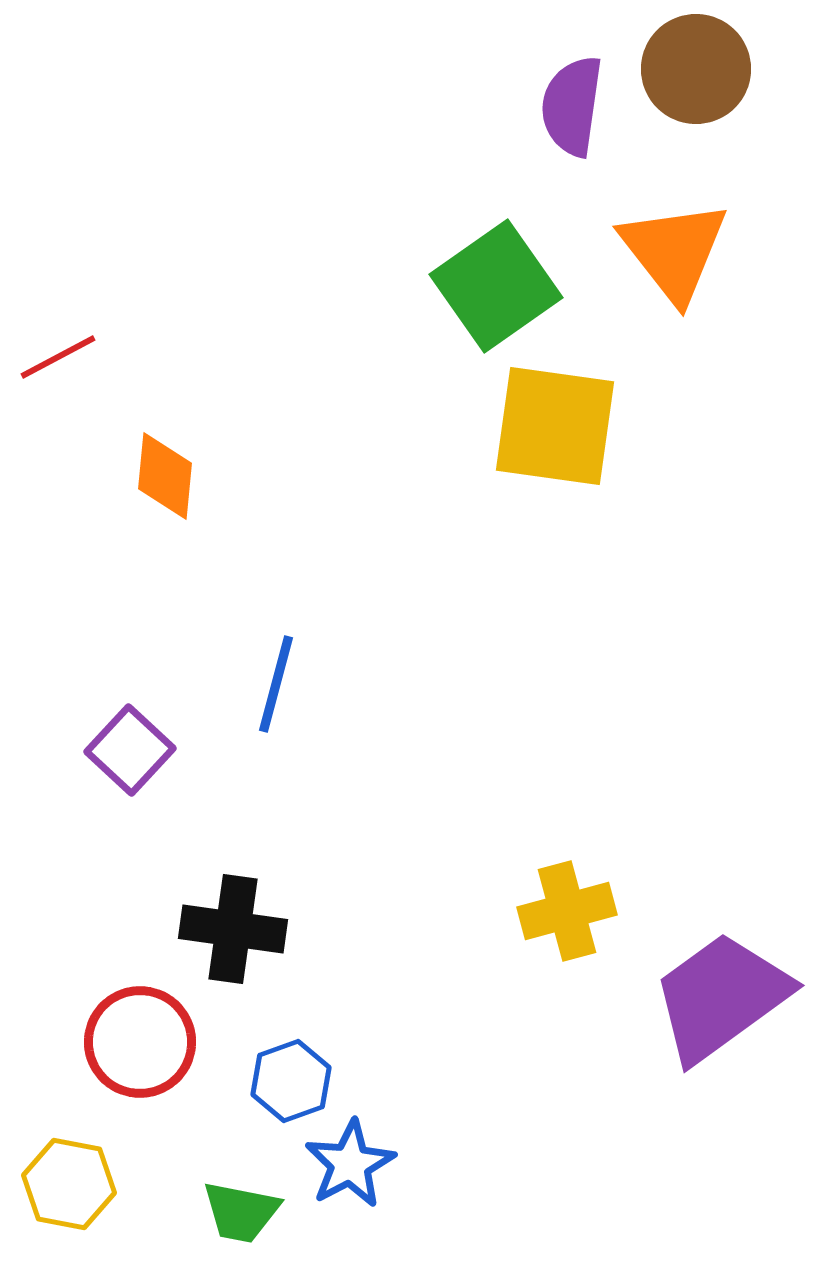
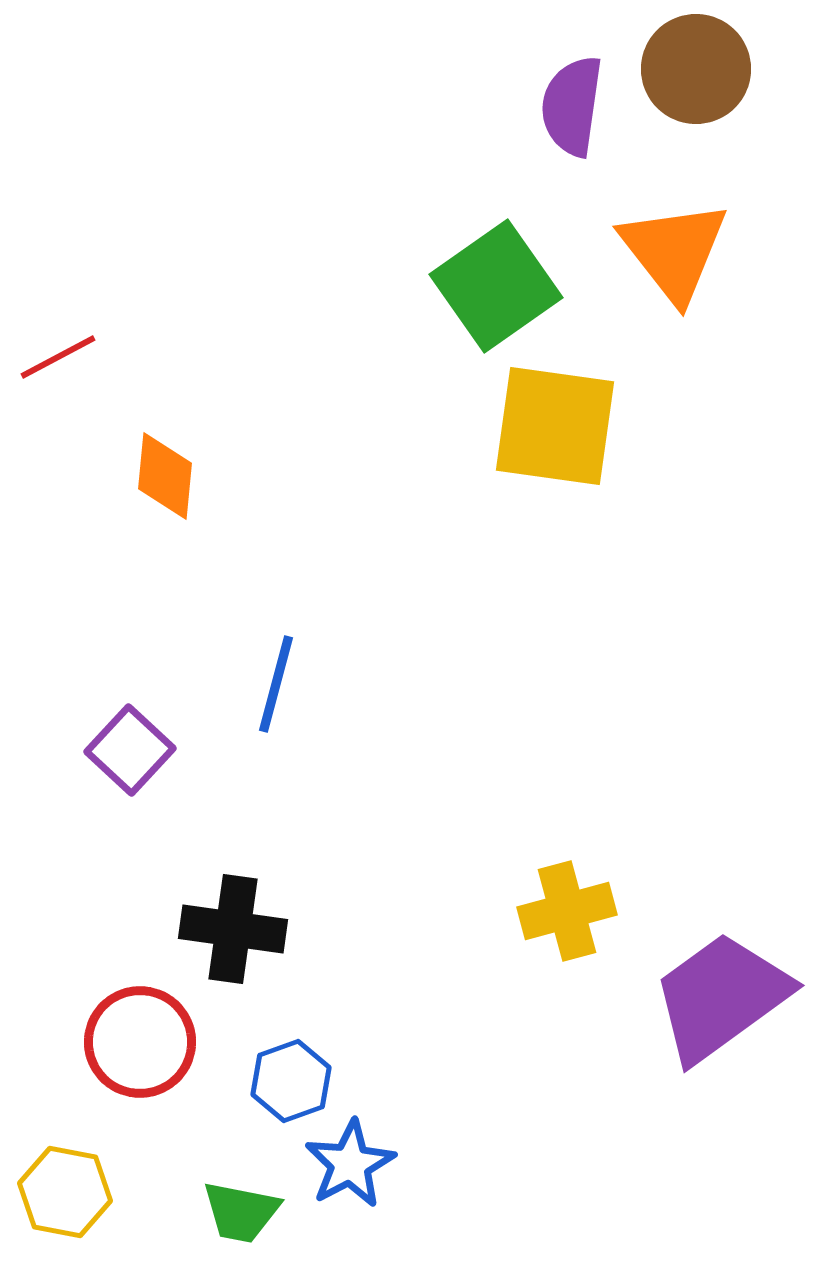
yellow hexagon: moved 4 px left, 8 px down
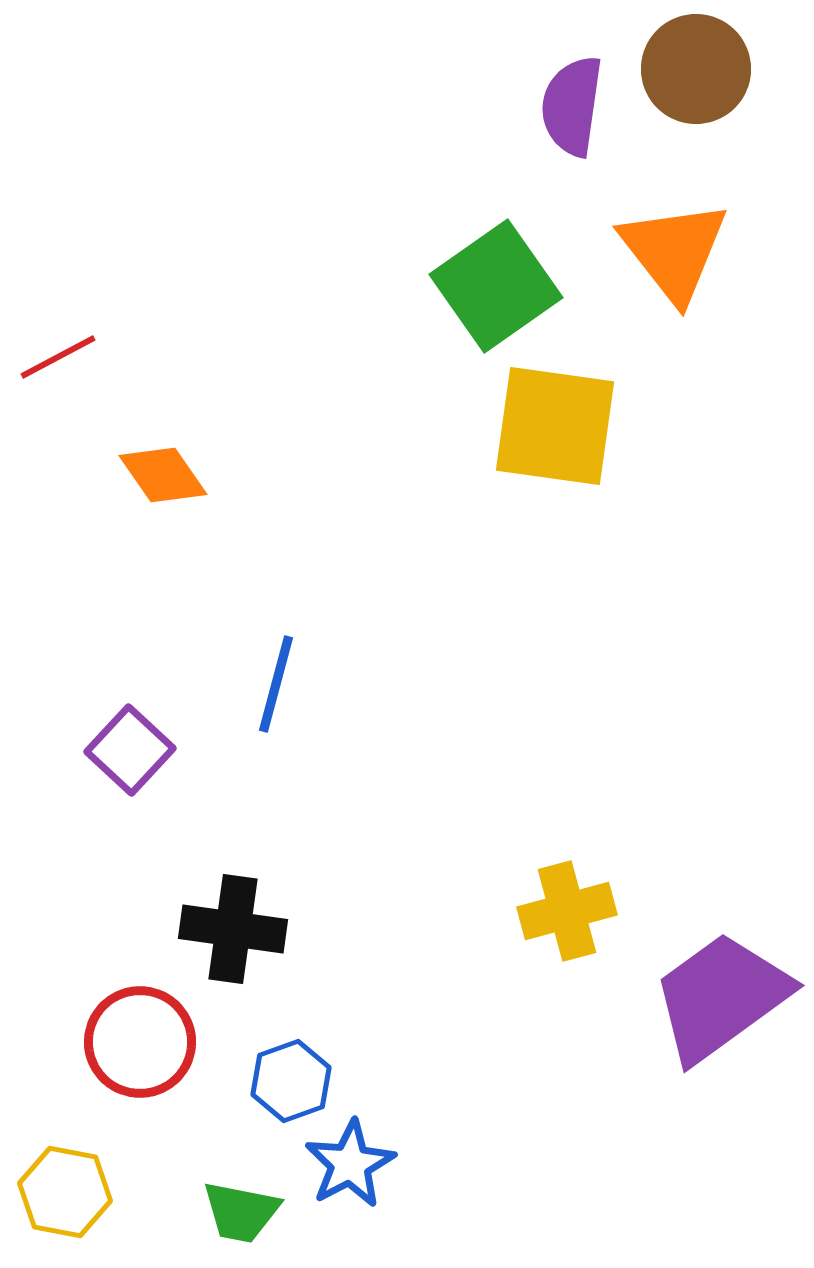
orange diamond: moved 2 px left, 1 px up; rotated 40 degrees counterclockwise
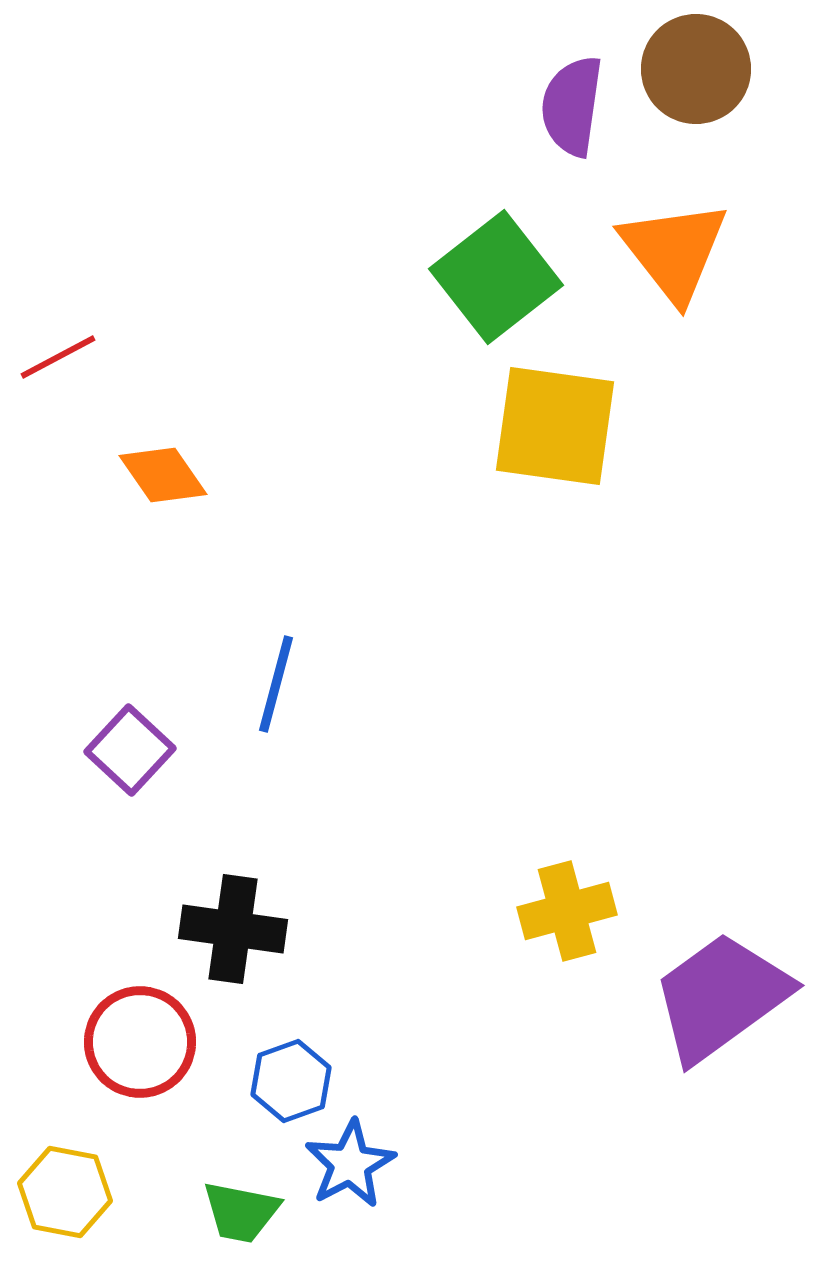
green square: moved 9 px up; rotated 3 degrees counterclockwise
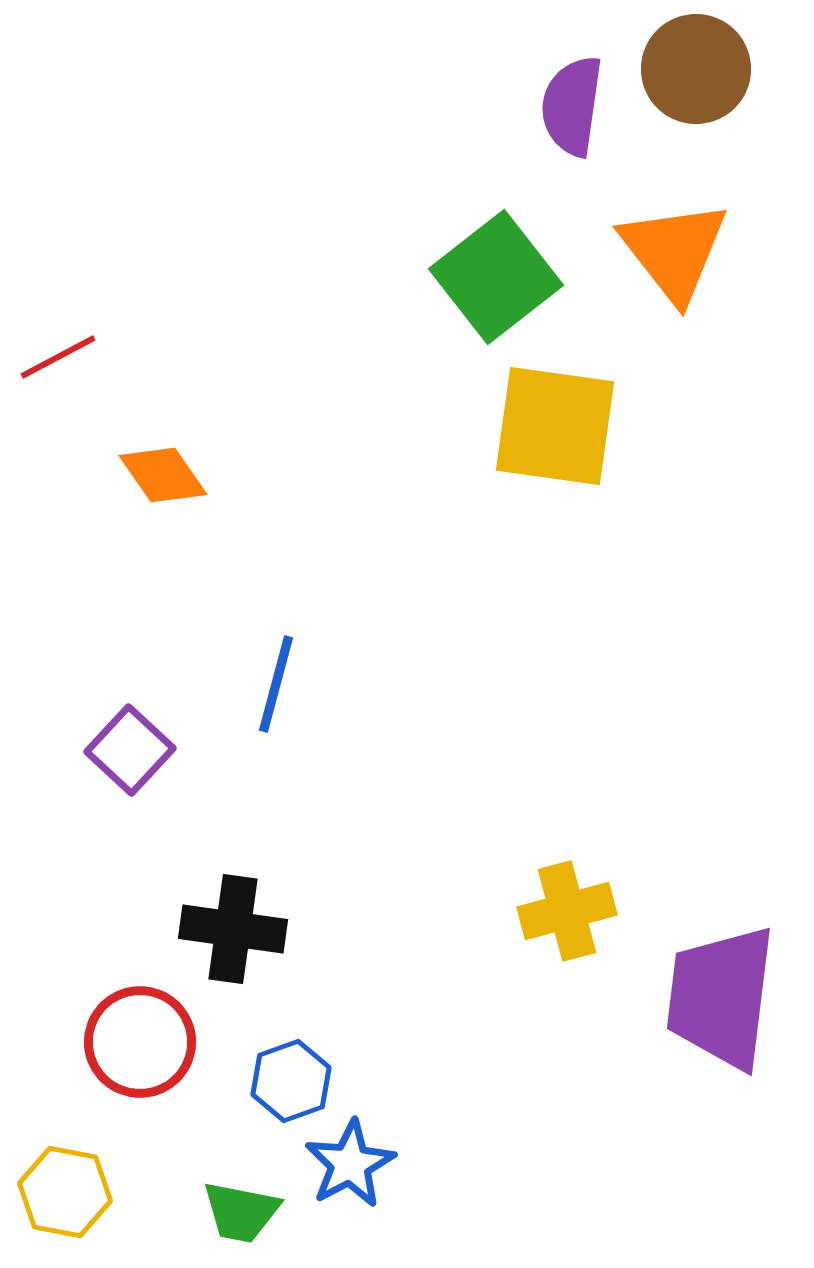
purple trapezoid: rotated 47 degrees counterclockwise
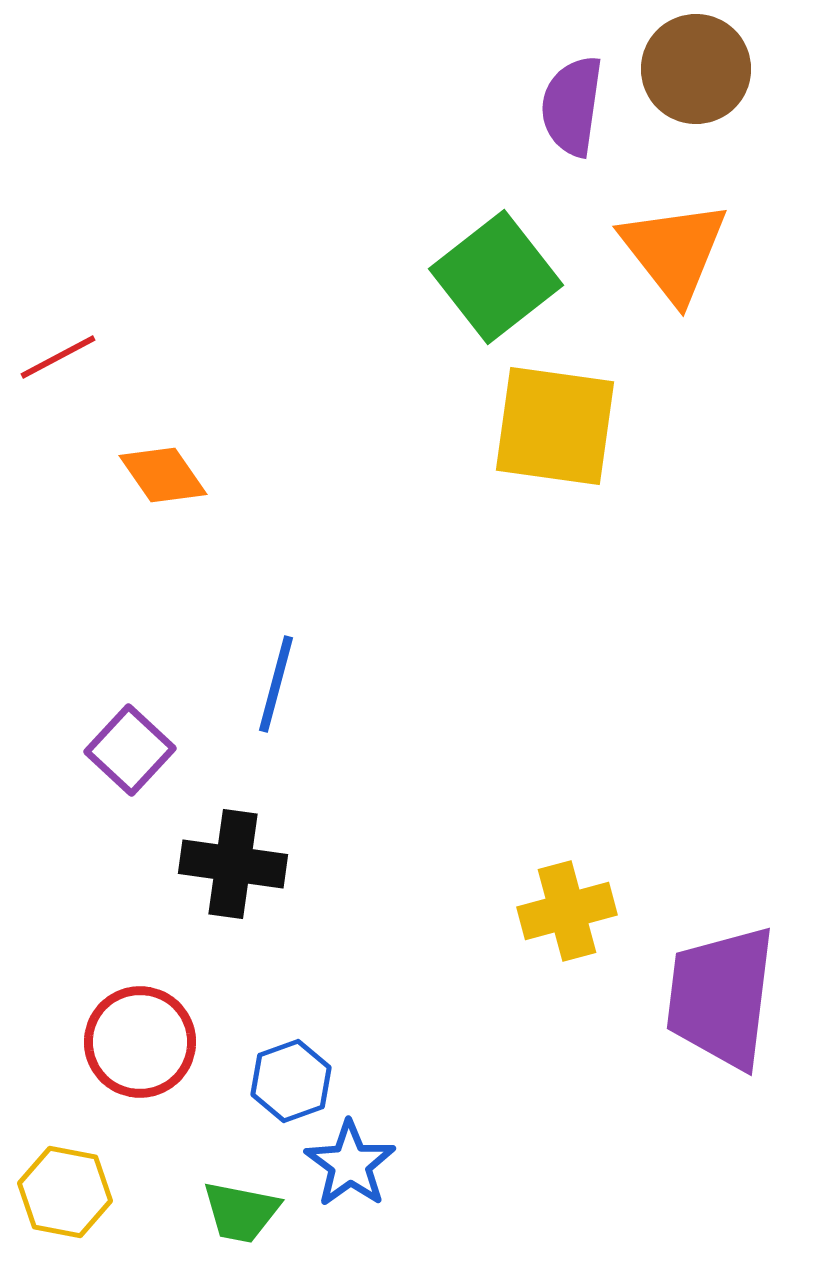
black cross: moved 65 px up
blue star: rotated 8 degrees counterclockwise
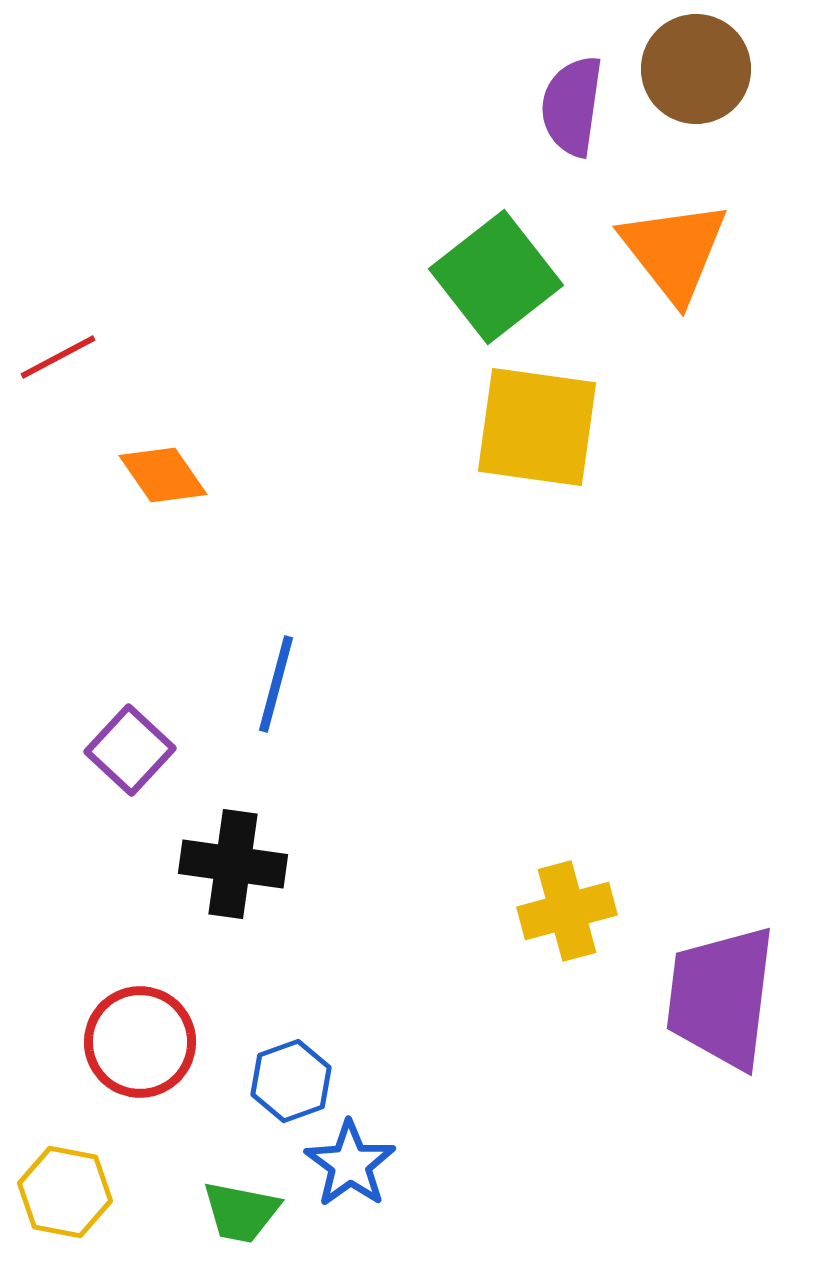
yellow square: moved 18 px left, 1 px down
